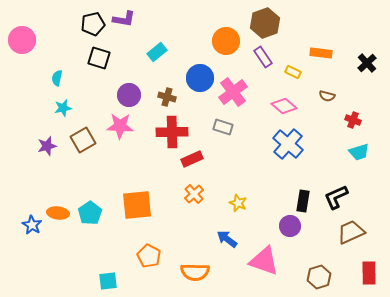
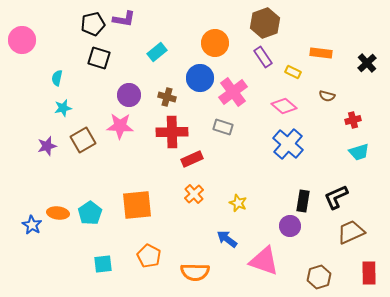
orange circle at (226, 41): moved 11 px left, 2 px down
red cross at (353, 120): rotated 35 degrees counterclockwise
cyan square at (108, 281): moved 5 px left, 17 px up
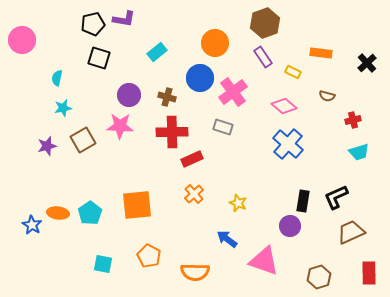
cyan square at (103, 264): rotated 18 degrees clockwise
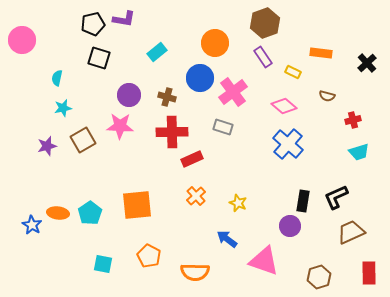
orange cross at (194, 194): moved 2 px right, 2 px down
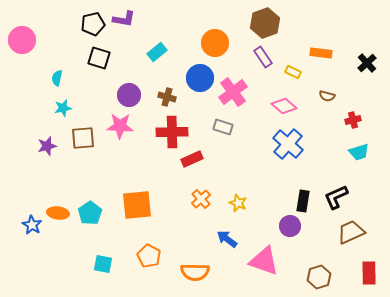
brown square at (83, 140): moved 2 px up; rotated 25 degrees clockwise
orange cross at (196, 196): moved 5 px right, 3 px down
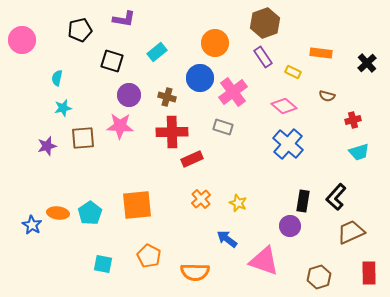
black pentagon at (93, 24): moved 13 px left, 6 px down
black square at (99, 58): moved 13 px right, 3 px down
black L-shape at (336, 197): rotated 24 degrees counterclockwise
